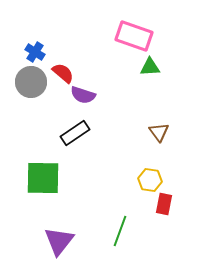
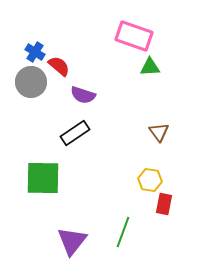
red semicircle: moved 4 px left, 7 px up
green line: moved 3 px right, 1 px down
purple triangle: moved 13 px right
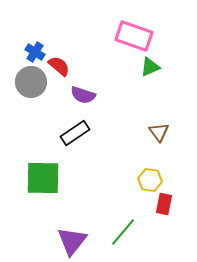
green triangle: rotated 20 degrees counterclockwise
green line: rotated 20 degrees clockwise
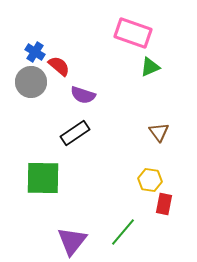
pink rectangle: moved 1 px left, 3 px up
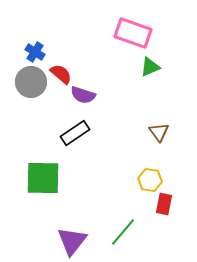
red semicircle: moved 2 px right, 8 px down
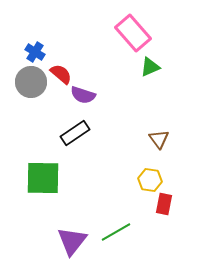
pink rectangle: rotated 30 degrees clockwise
brown triangle: moved 7 px down
green line: moved 7 px left; rotated 20 degrees clockwise
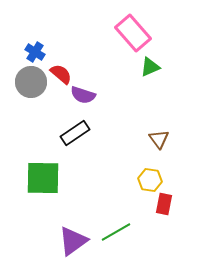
purple triangle: moved 1 px right; rotated 16 degrees clockwise
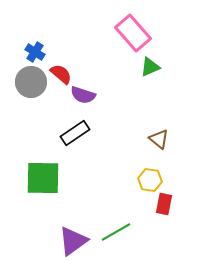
brown triangle: rotated 15 degrees counterclockwise
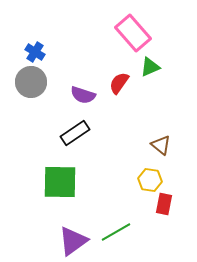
red semicircle: moved 58 px right, 9 px down; rotated 95 degrees counterclockwise
brown triangle: moved 2 px right, 6 px down
green square: moved 17 px right, 4 px down
